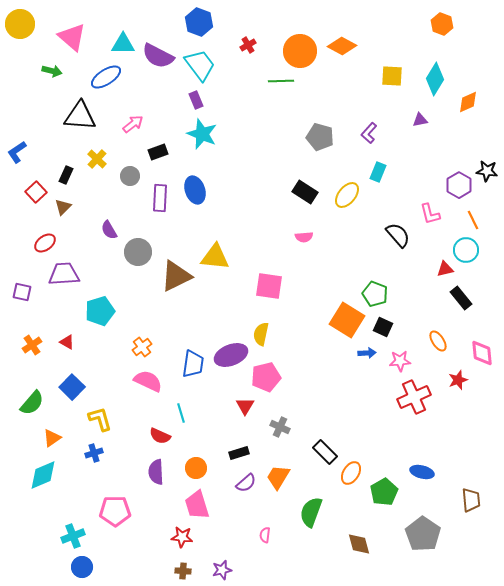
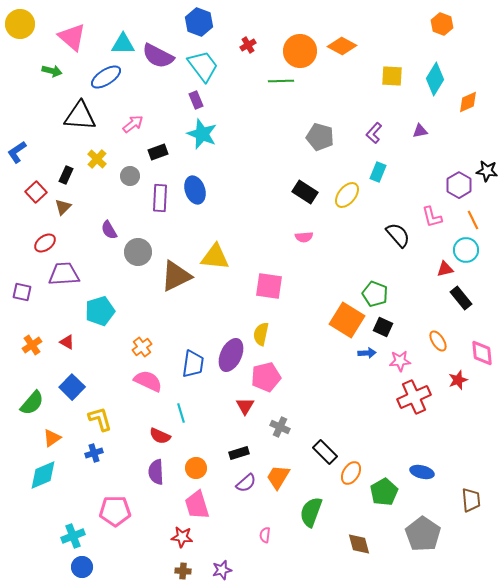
cyan trapezoid at (200, 65): moved 3 px right, 1 px down
purple triangle at (420, 120): moved 11 px down
purple L-shape at (369, 133): moved 5 px right
pink L-shape at (430, 214): moved 2 px right, 3 px down
purple ellipse at (231, 355): rotated 44 degrees counterclockwise
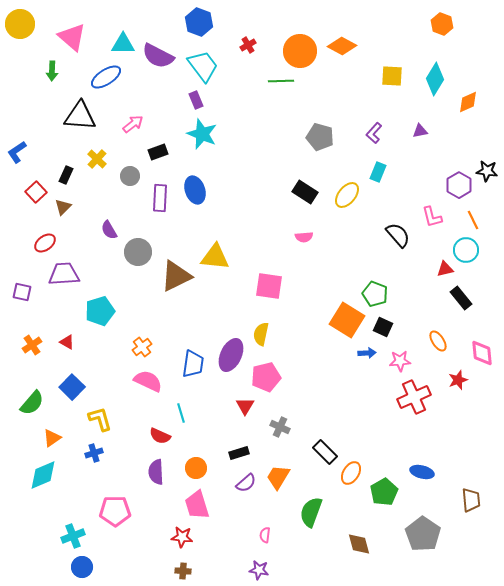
green arrow at (52, 71): rotated 78 degrees clockwise
purple star at (222, 570): moved 37 px right; rotated 24 degrees clockwise
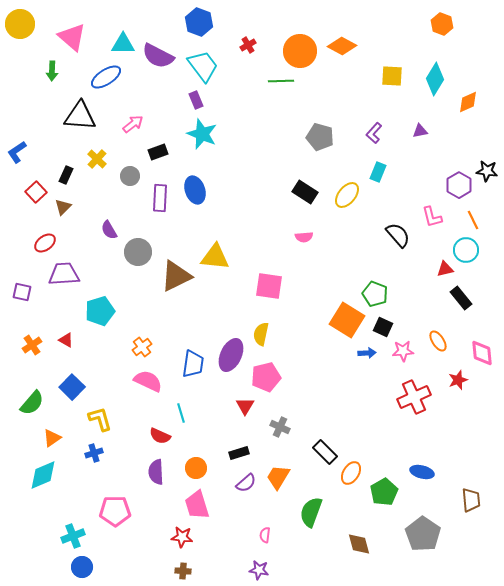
red triangle at (67, 342): moved 1 px left, 2 px up
pink star at (400, 361): moved 3 px right, 10 px up
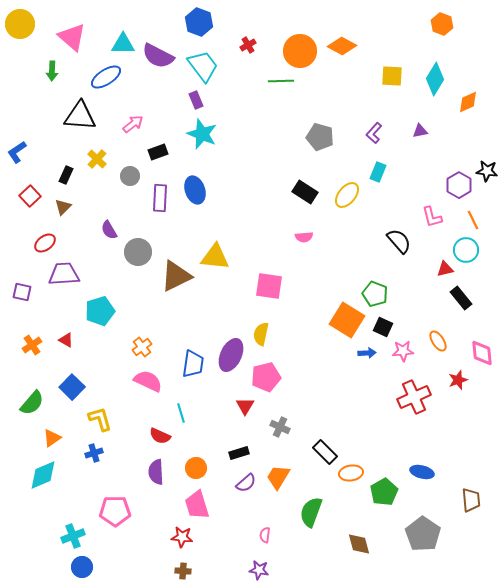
red square at (36, 192): moved 6 px left, 4 px down
black semicircle at (398, 235): moved 1 px right, 6 px down
orange ellipse at (351, 473): rotated 50 degrees clockwise
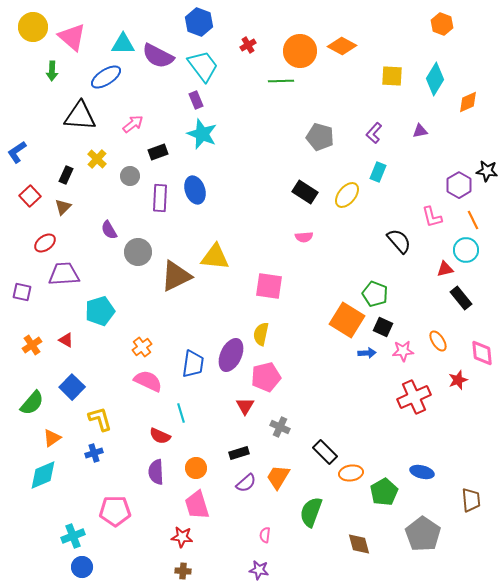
yellow circle at (20, 24): moved 13 px right, 3 px down
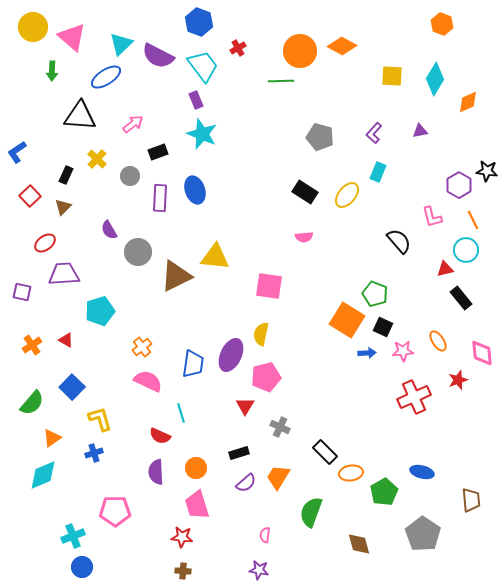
cyan triangle at (123, 44): moved 2 px left; rotated 45 degrees counterclockwise
red cross at (248, 45): moved 10 px left, 3 px down
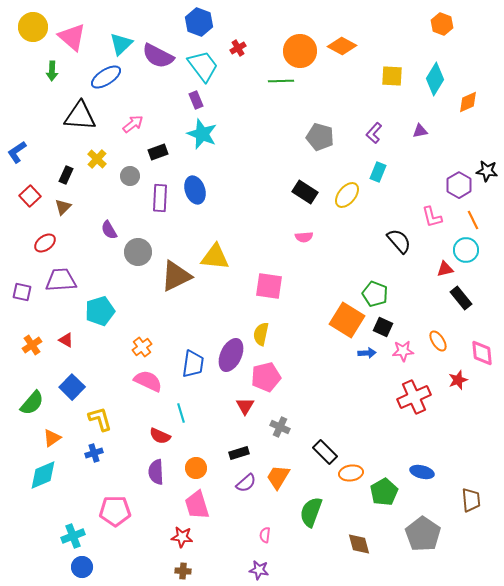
purple trapezoid at (64, 274): moved 3 px left, 6 px down
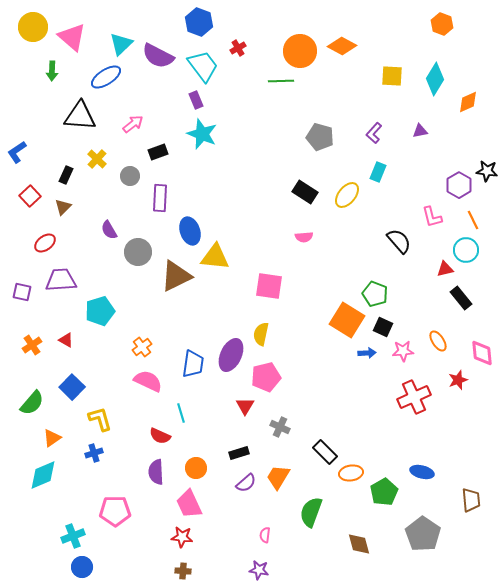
blue ellipse at (195, 190): moved 5 px left, 41 px down
pink trapezoid at (197, 505): moved 8 px left, 1 px up; rotated 8 degrees counterclockwise
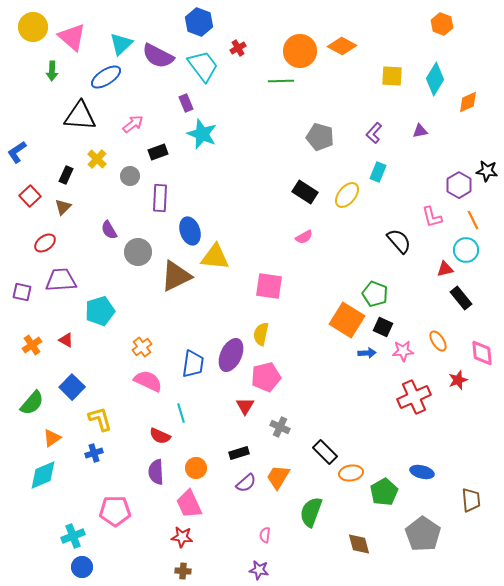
purple rectangle at (196, 100): moved 10 px left, 3 px down
pink semicircle at (304, 237): rotated 24 degrees counterclockwise
